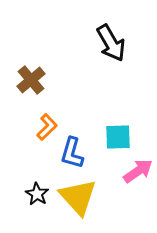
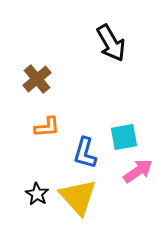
brown cross: moved 6 px right, 1 px up
orange L-shape: rotated 40 degrees clockwise
cyan square: moved 6 px right; rotated 8 degrees counterclockwise
blue L-shape: moved 13 px right
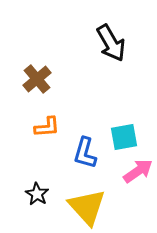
yellow triangle: moved 9 px right, 10 px down
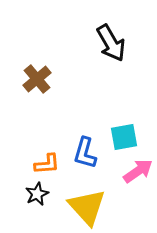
orange L-shape: moved 37 px down
black star: rotated 15 degrees clockwise
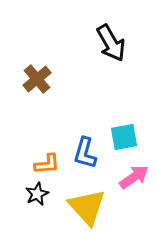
pink arrow: moved 4 px left, 6 px down
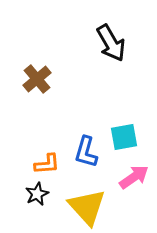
blue L-shape: moved 1 px right, 1 px up
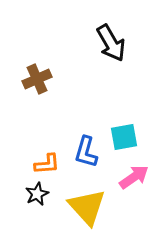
brown cross: rotated 16 degrees clockwise
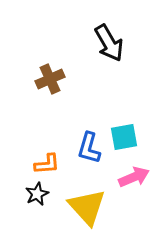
black arrow: moved 2 px left
brown cross: moved 13 px right
blue L-shape: moved 3 px right, 4 px up
pink arrow: rotated 12 degrees clockwise
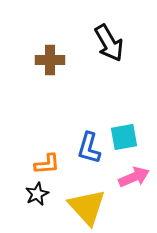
brown cross: moved 19 px up; rotated 24 degrees clockwise
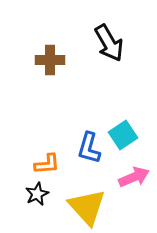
cyan square: moved 1 px left, 2 px up; rotated 24 degrees counterclockwise
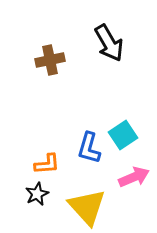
brown cross: rotated 12 degrees counterclockwise
